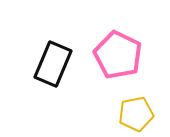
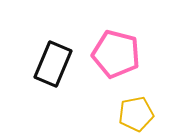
pink pentagon: moved 2 px left, 1 px up; rotated 12 degrees counterclockwise
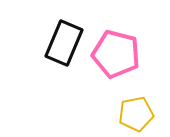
black rectangle: moved 11 px right, 21 px up
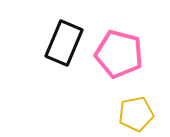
pink pentagon: moved 3 px right
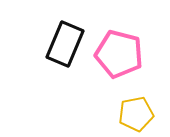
black rectangle: moved 1 px right, 1 px down
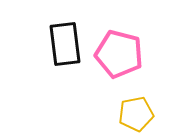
black rectangle: rotated 30 degrees counterclockwise
